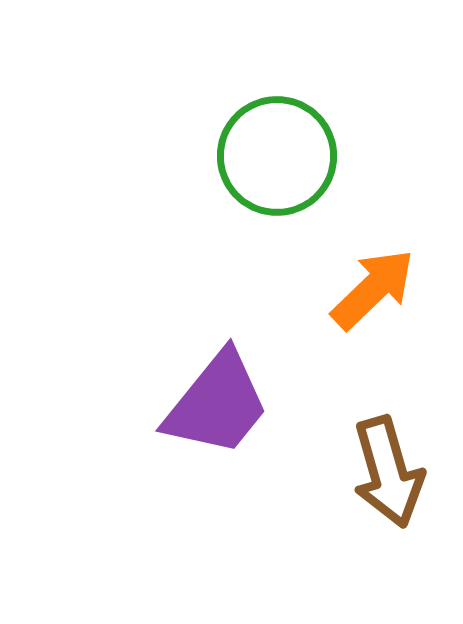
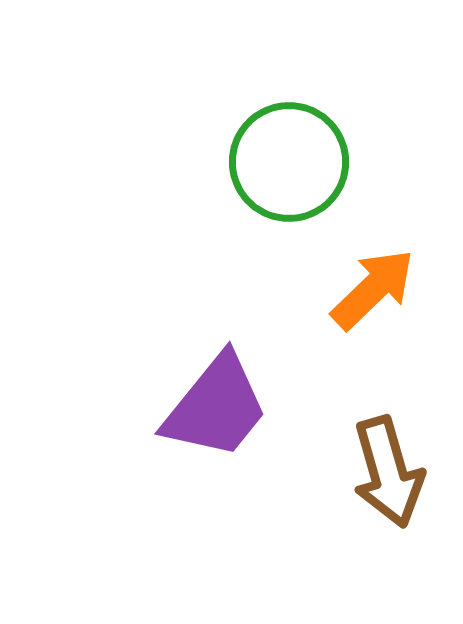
green circle: moved 12 px right, 6 px down
purple trapezoid: moved 1 px left, 3 px down
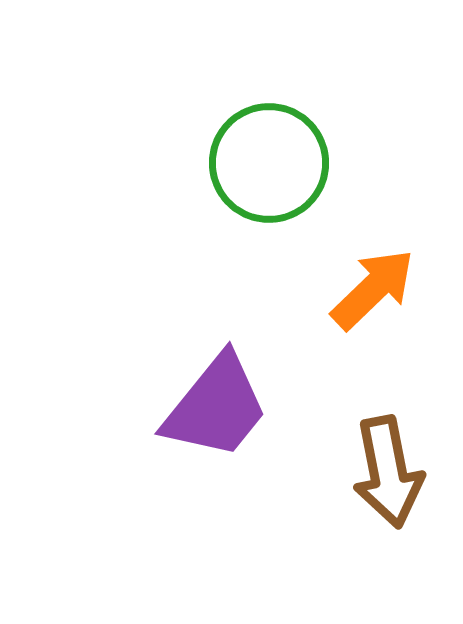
green circle: moved 20 px left, 1 px down
brown arrow: rotated 5 degrees clockwise
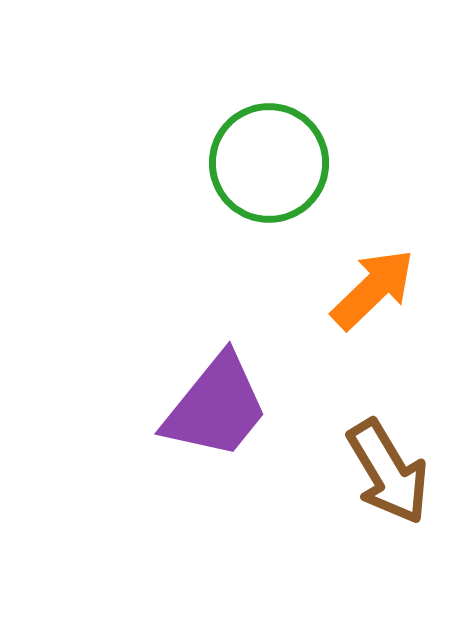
brown arrow: rotated 20 degrees counterclockwise
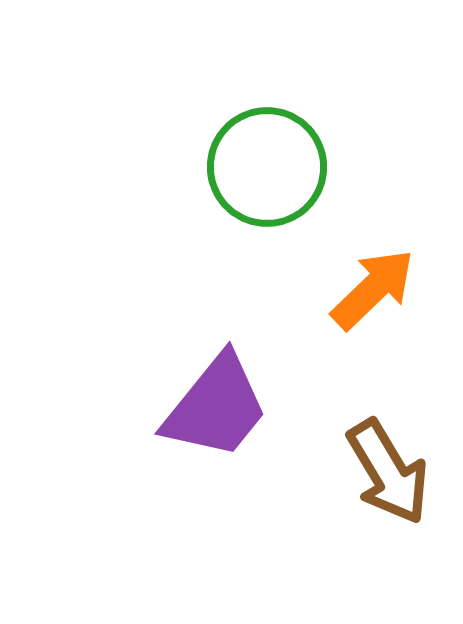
green circle: moved 2 px left, 4 px down
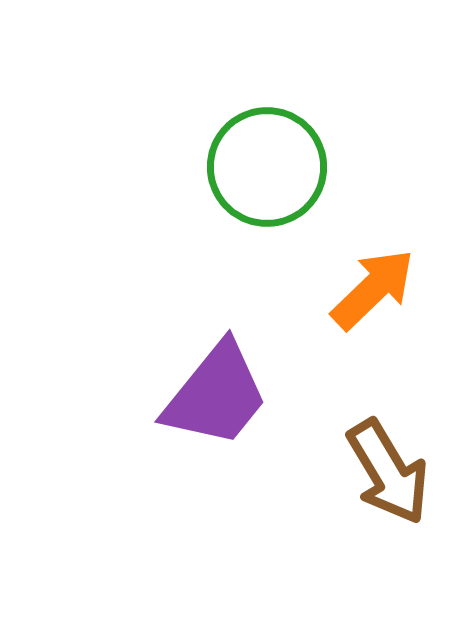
purple trapezoid: moved 12 px up
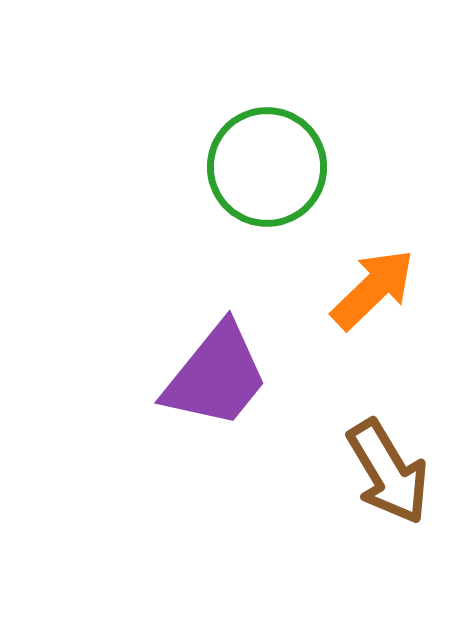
purple trapezoid: moved 19 px up
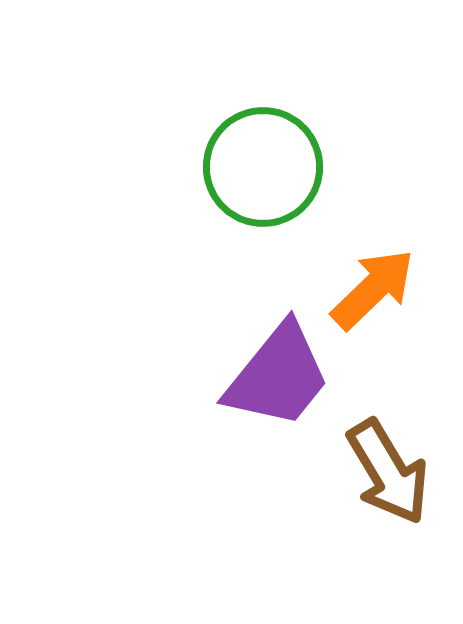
green circle: moved 4 px left
purple trapezoid: moved 62 px right
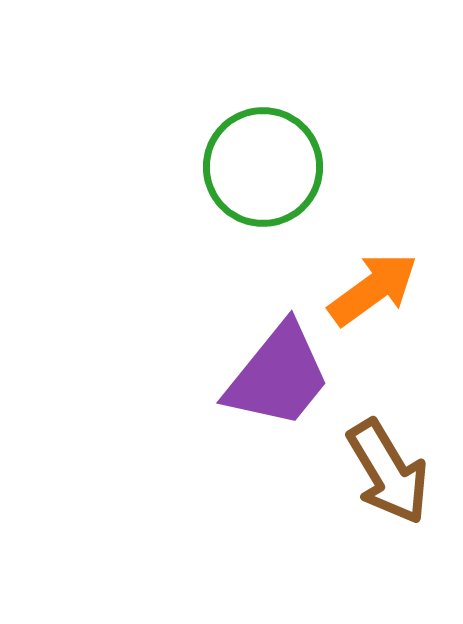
orange arrow: rotated 8 degrees clockwise
